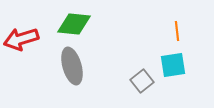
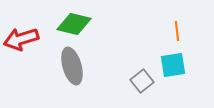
green diamond: rotated 8 degrees clockwise
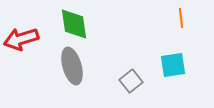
green diamond: rotated 68 degrees clockwise
orange line: moved 4 px right, 13 px up
gray square: moved 11 px left
